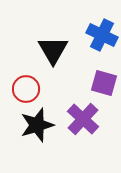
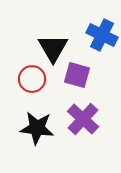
black triangle: moved 2 px up
purple square: moved 27 px left, 8 px up
red circle: moved 6 px right, 10 px up
black star: moved 3 px down; rotated 24 degrees clockwise
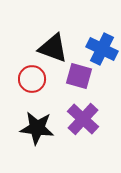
blue cross: moved 14 px down
black triangle: rotated 40 degrees counterclockwise
purple square: moved 2 px right, 1 px down
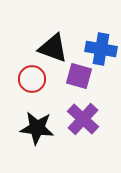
blue cross: moved 1 px left; rotated 16 degrees counterclockwise
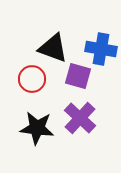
purple square: moved 1 px left
purple cross: moved 3 px left, 1 px up
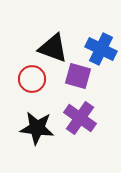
blue cross: rotated 16 degrees clockwise
purple cross: rotated 8 degrees counterclockwise
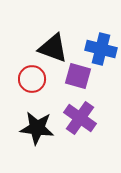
blue cross: rotated 12 degrees counterclockwise
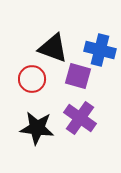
blue cross: moved 1 px left, 1 px down
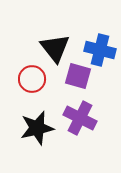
black triangle: moved 2 px right; rotated 32 degrees clockwise
purple cross: rotated 8 degrees counterclockwise
black star: rotated 20 degrees counterclockwise
